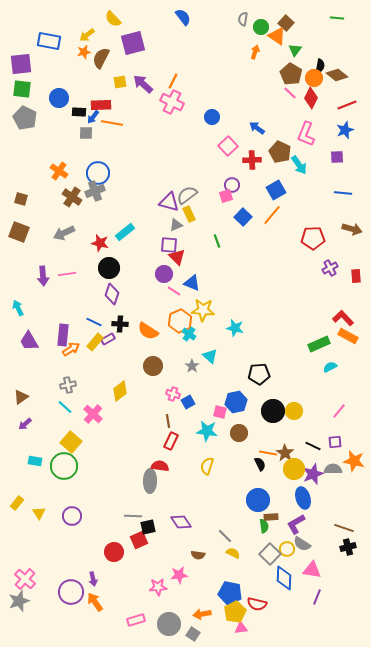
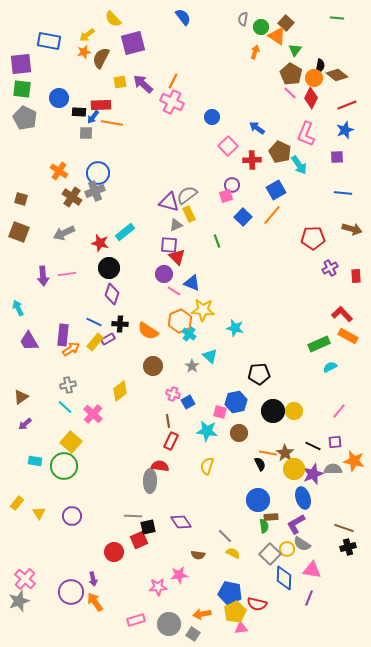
red L-shape at (343, 318): moved 1 px left, 4 px up
purple line at (317, 597): moved 8 px left, 1 px down
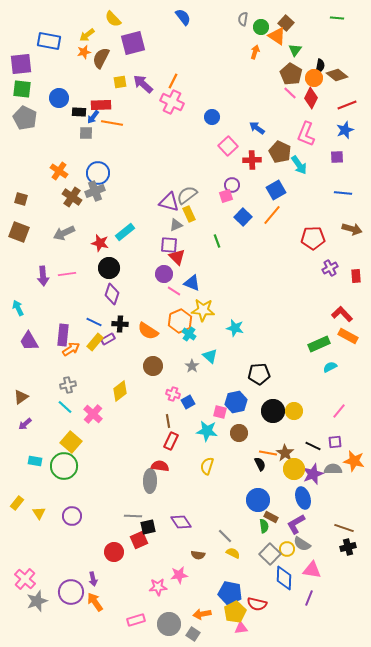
brown rectangle at (271, 517): rotated 32 degrees clockwise
gray star at (19, 601): moved 18 px right
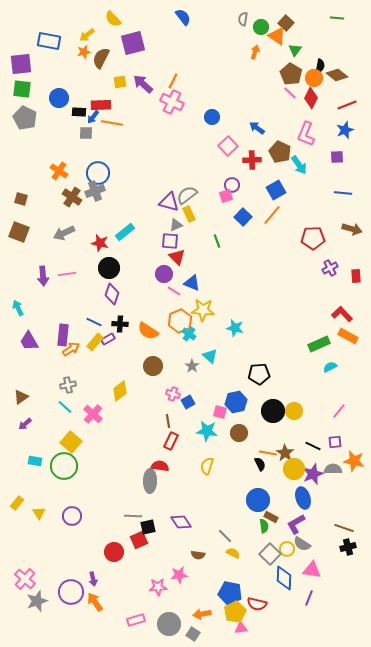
purple square at (169, 245): moved 1 px right, 4 px up
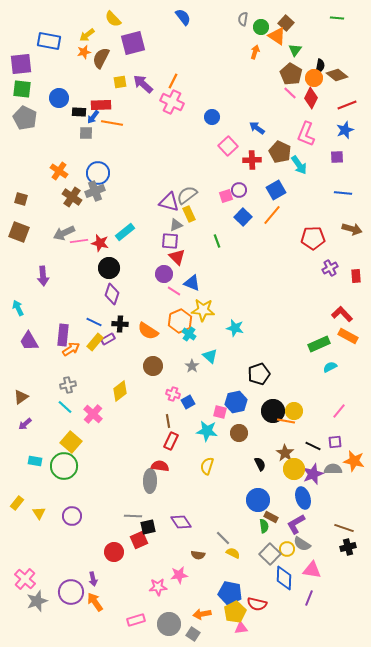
purple circle at (232, 185): moved 7 px right, 5 px down
pink line at (67, 274): moved 12 px right, 33 px up
black pentagon at (259, 374): rotated 15 degrees counterclockwise
orange line at (268, 453): moved 18 px right, 32 px up
gray line at (225, 536): moved 2 px left, 2 px down
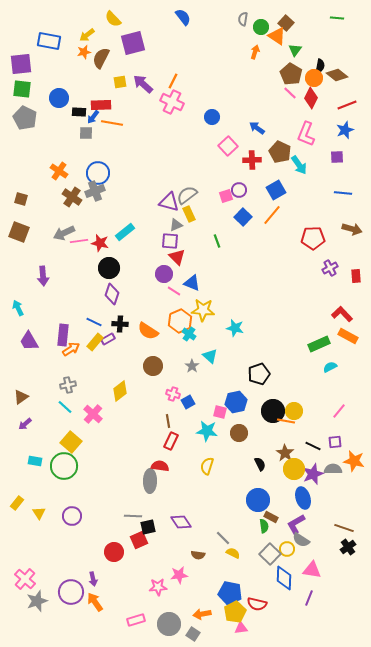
gray semicircle at (302, 544): moved 1 px left, 4 px up
black cross at (348, 547): rotated 21 degrees counterclockwise
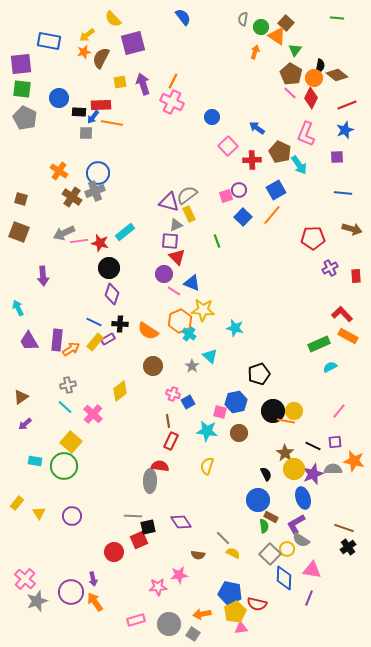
purple arrow at (143, 84): rotated 30 degrees clockwise
purple rectangle at (63, 335): moved 6 px left, 5 px down
black semicircle at (260, 464): moved 6 px right, 10 px down
